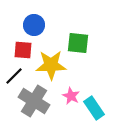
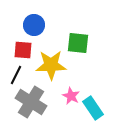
black line: moved 2 px right, 1 px up; rotated 18 degrees counterclockwise
gray cross: moved 3 px left, 1 px down
cyan rectangle: moved 1 px left
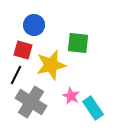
red square: rotated 12 degrees clockwise
yellow star: rotated 12 degrees counterclockwise
